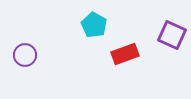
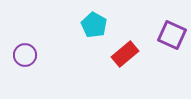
red rectangle: rotated 20 degrees counterclockwise
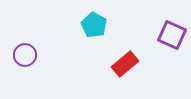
red rectangle: moved 10 px down
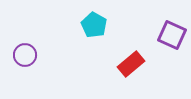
red rectangle: moved 6 px right
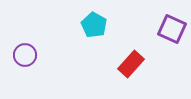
purple square: moved 6 px up
red rectangle: rotated 8 degrees counterclockwise
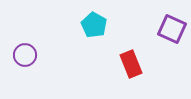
red rectangle: rotated 64 degrees counterclockwise
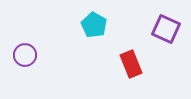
purple square: moved 6 px left
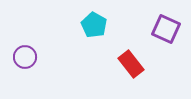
purple circle: moved 2 px down
red rectangle: rotated 16 degrees counterclockwise
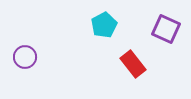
cyan pentagon: moved 10 px right; rotated 15 degrees clockwise
red rectangle: moved 2 px right
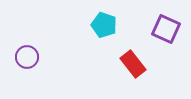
cyan pentagon: rotated 25 degrees counterclockwise
purple circle: moved 2 px right
